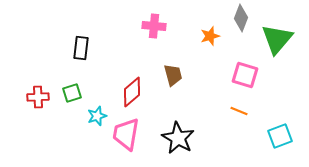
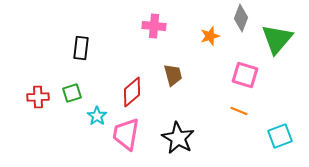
cyan star: rotated 18 degrees counterclockwise
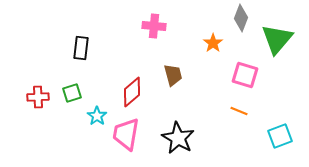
orange star: moved 3 px right, 7 px down; rotated 18 degrees counterclockwise
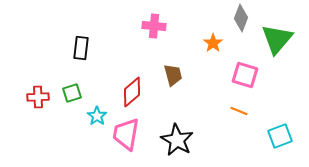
black star: moved 1 px left, 2 px down
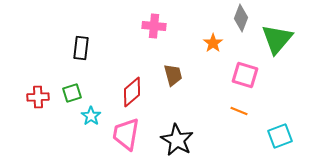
cyan star: moved 6 px left
